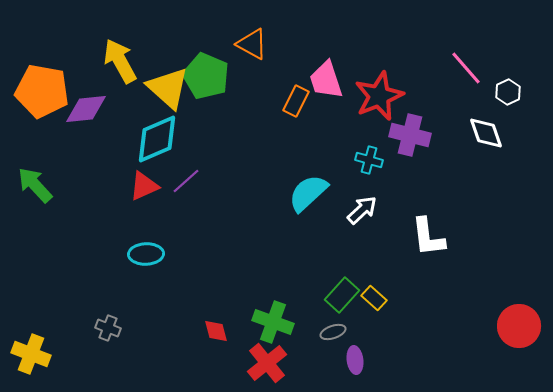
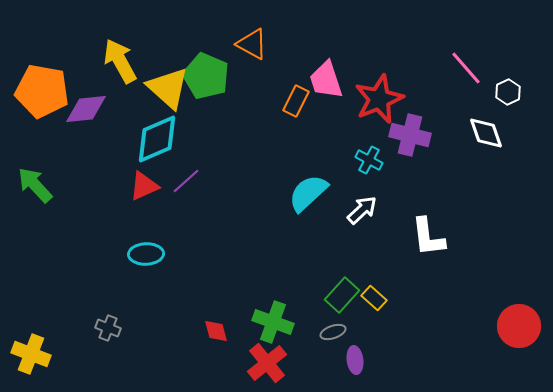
red star: moved 3 px down
cyan cross: rotated 12 degrees clockwise
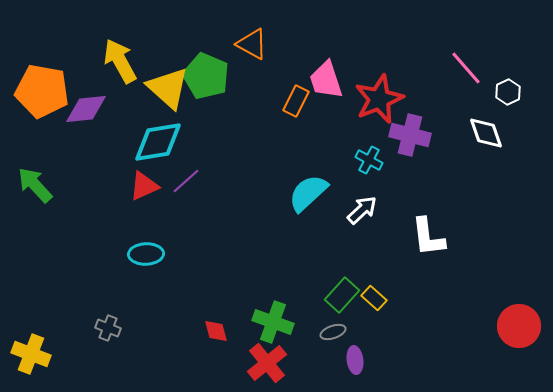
cyan diamond: moved 1 px right, 3 px down; rotated 14 degrees clockwise
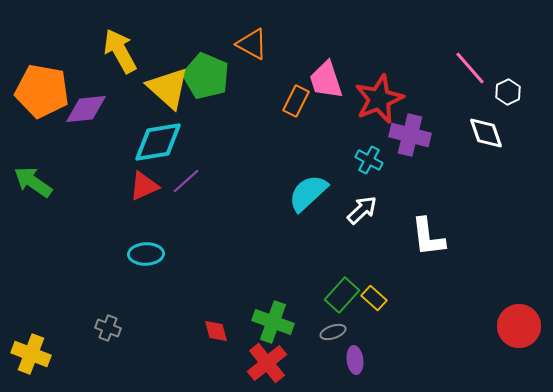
yellow arrow: moved 10 px up
pink line: moved 4 px right
green arrow: moved 2 px left, 3 px up; rotated 12 degrees counterclockwise
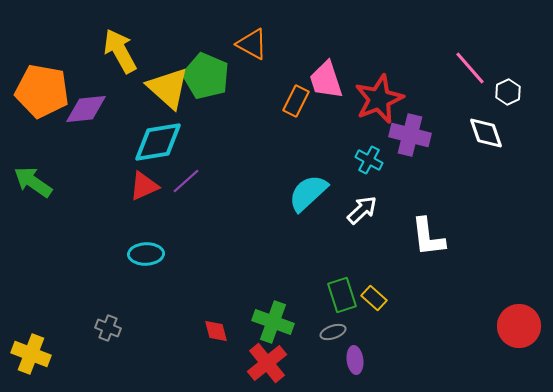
green rectangle: rotated 60 degrees counterclockwise
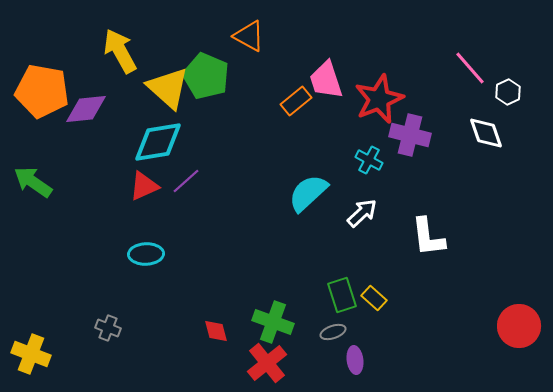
orange triangle: moved 3 px left, 8 px up
orange rectangle: rotated 24 degrees clockwise
white arrow: moved 3 px down
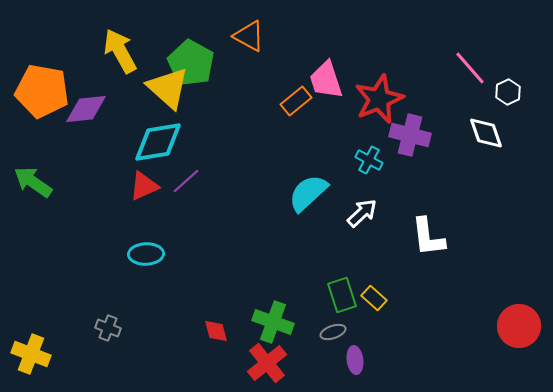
green pentagon: moved 15 px left, 13 px up; rotated 6 degrees clockwise
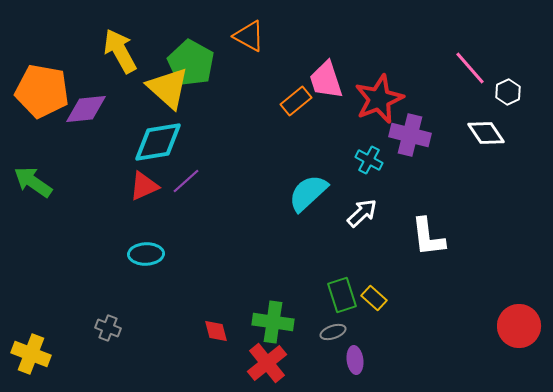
white diamond: rotated 15 degrees counterclockwise
green cross: rotated 12 degrees counterclockwise
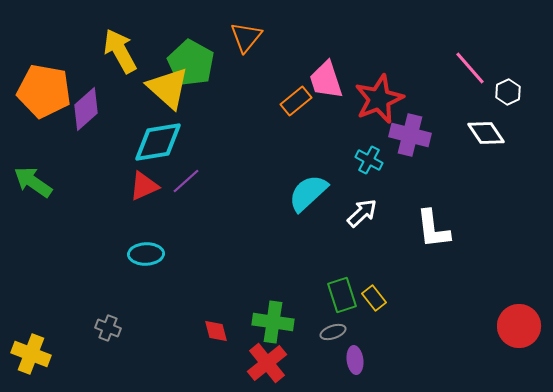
orange triangle: moved 3 px left, 1 px down; rotated 40 degrees clockwise
orange pentagon: moved 2 px right
purple diamond: rotated 36 degrees counterclockwise
white L-shape: moved 5 px right, 8 px up
yellow rectangle: rotated 10 degrees clockwise
